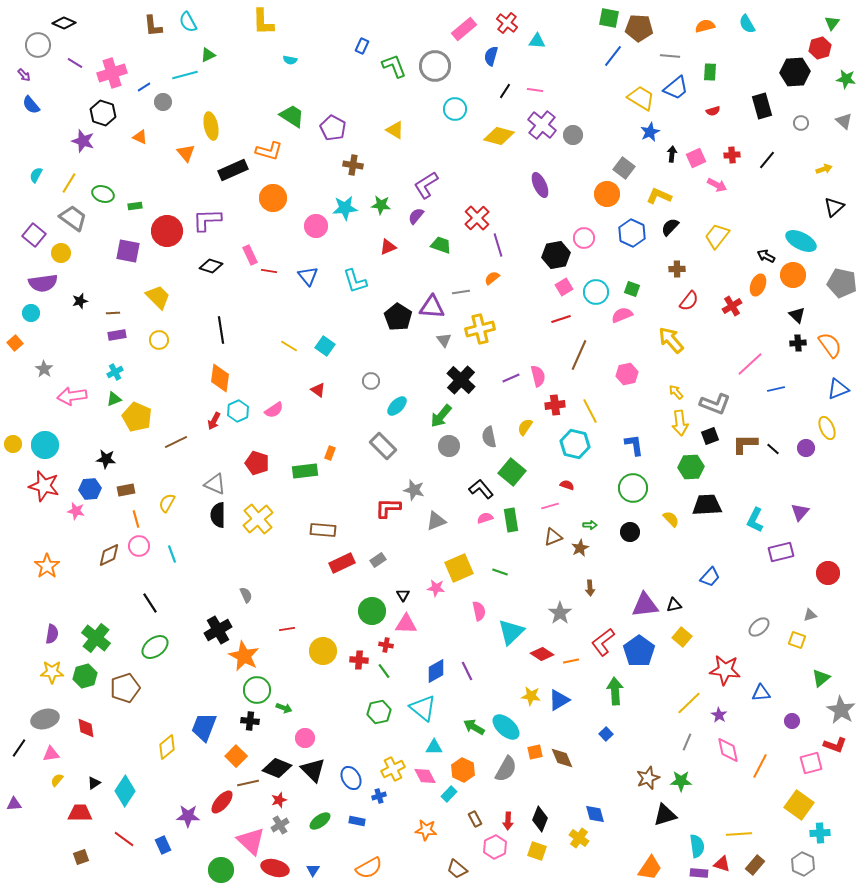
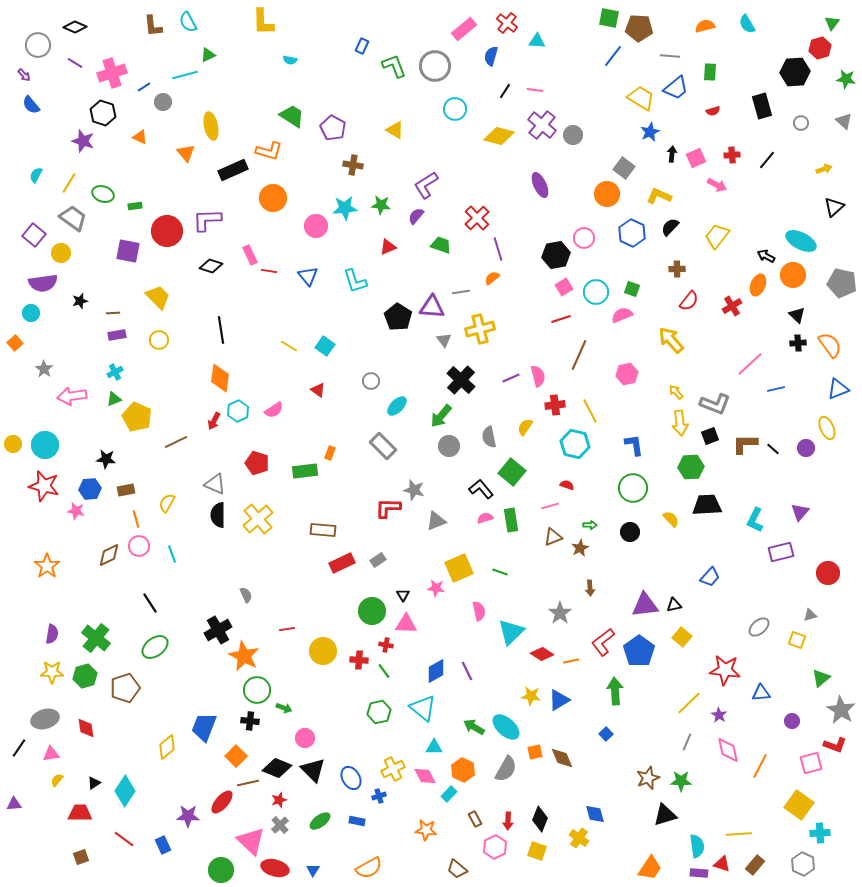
black diamond at (64, 23): moved 11 px right, 4 px down
purple line at (498, 245): moved 4 px down
gray cross at (280, 825): rotated 12 degrees counterclockwise
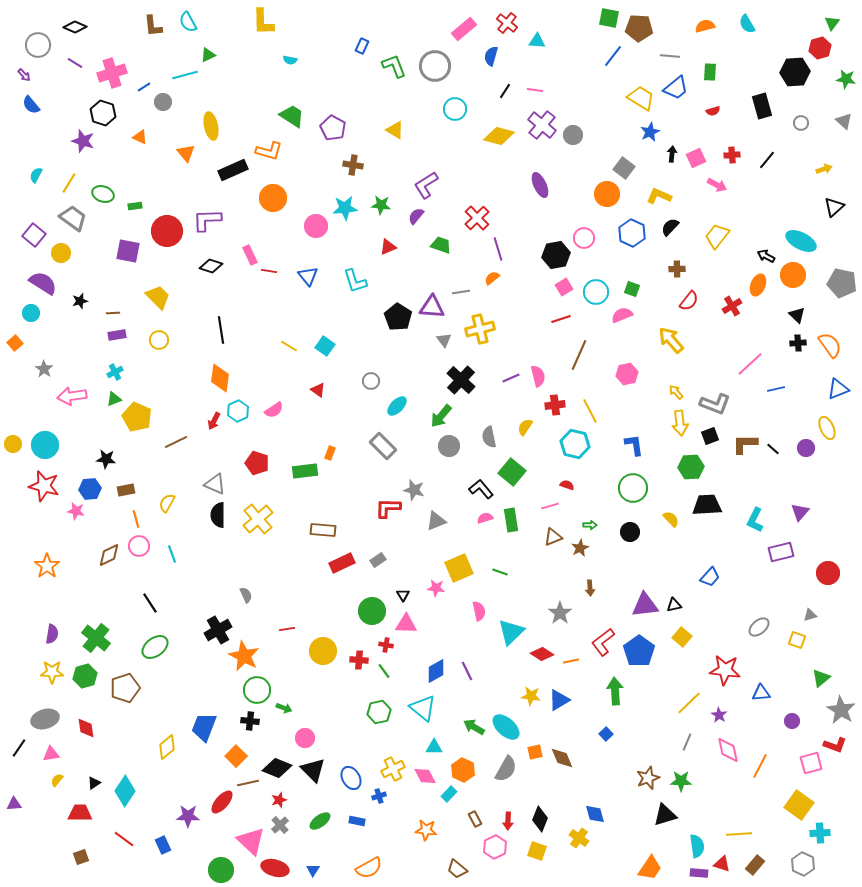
purple semicircle at (43, 283): rotated 140 degrees counterclockwise
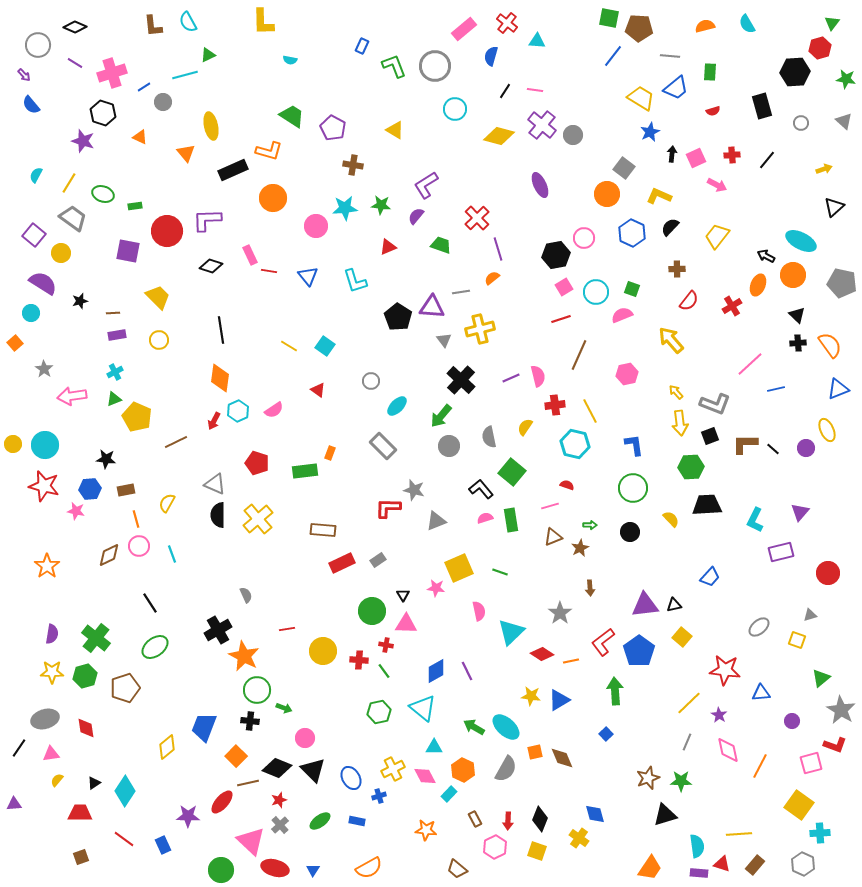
yellow ellipse at (827, 428): moved 2 px down
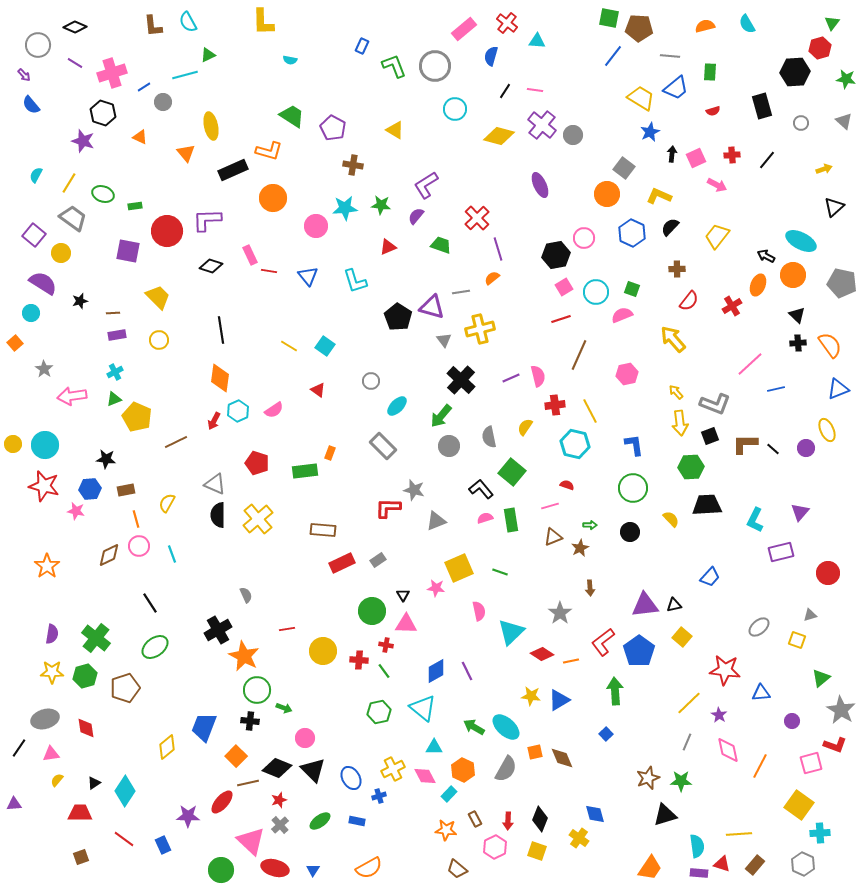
purple triangle at (432, 307): rotated 12 degrees clockwise
yellow arrow at (671, 340): moved 2 px right, 1 px up
orange star at (426, 830): moved 20 px right
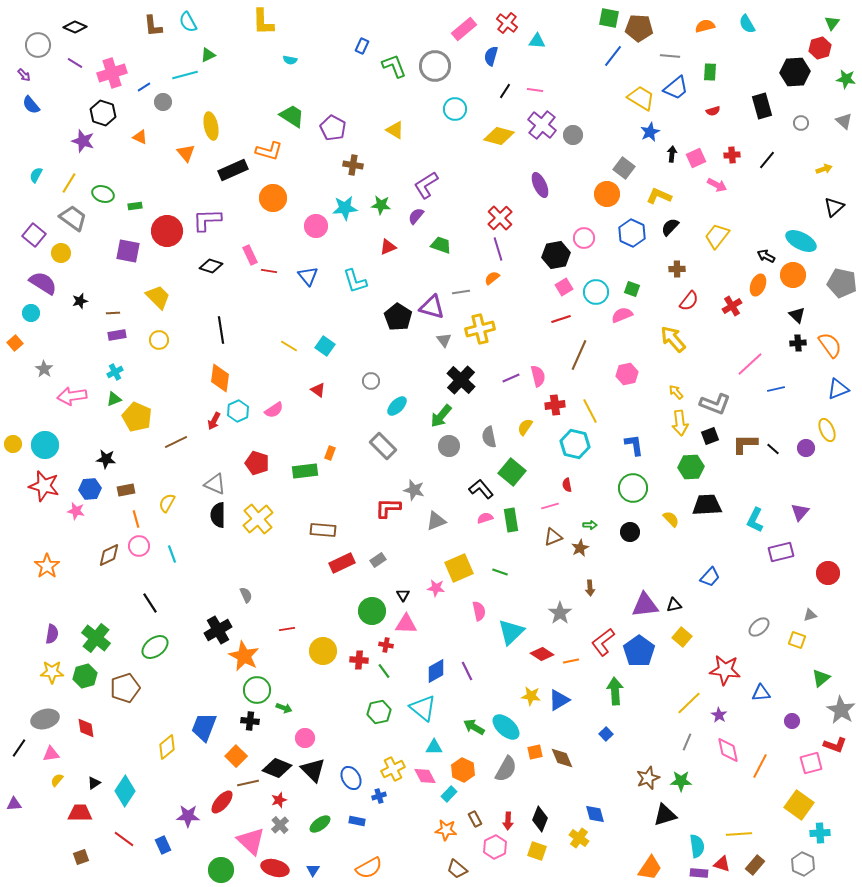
red cross at (477, 218): moved 23 px right
red semicircle at (567, 485): rotated 120 degrees counterclockwise
green ellipse at (320, 821): moved 3 px down
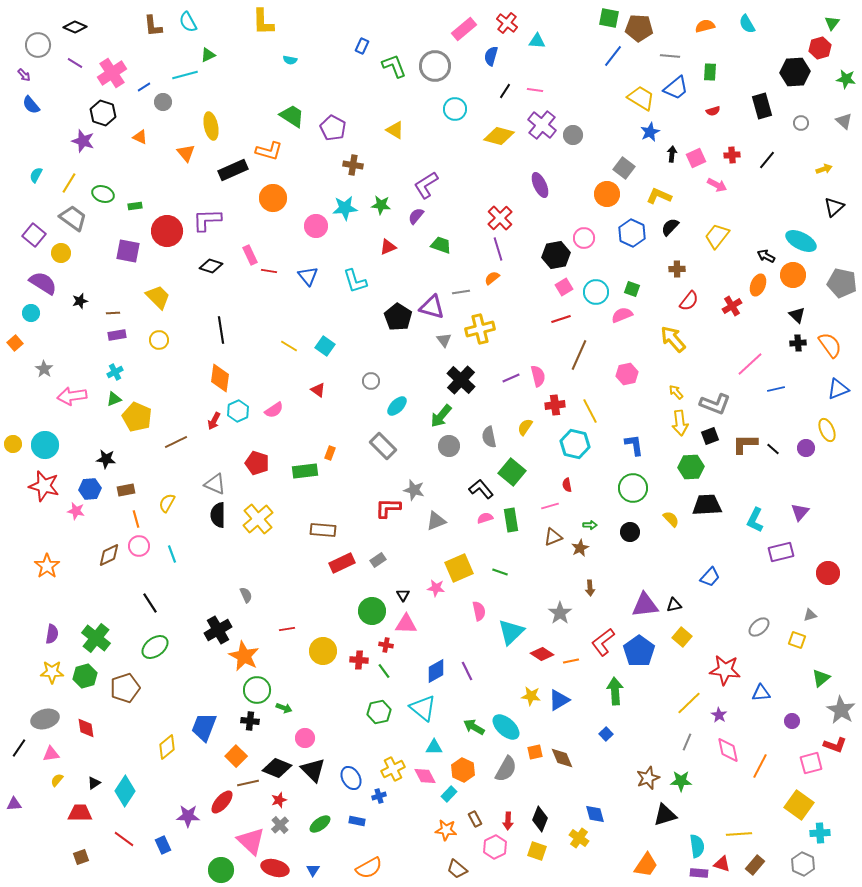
pink cross at (112, 73): rotated 16 degrees counterclockwise
orange trapezoid at (650, 868): moved 4 px left, 3 px up
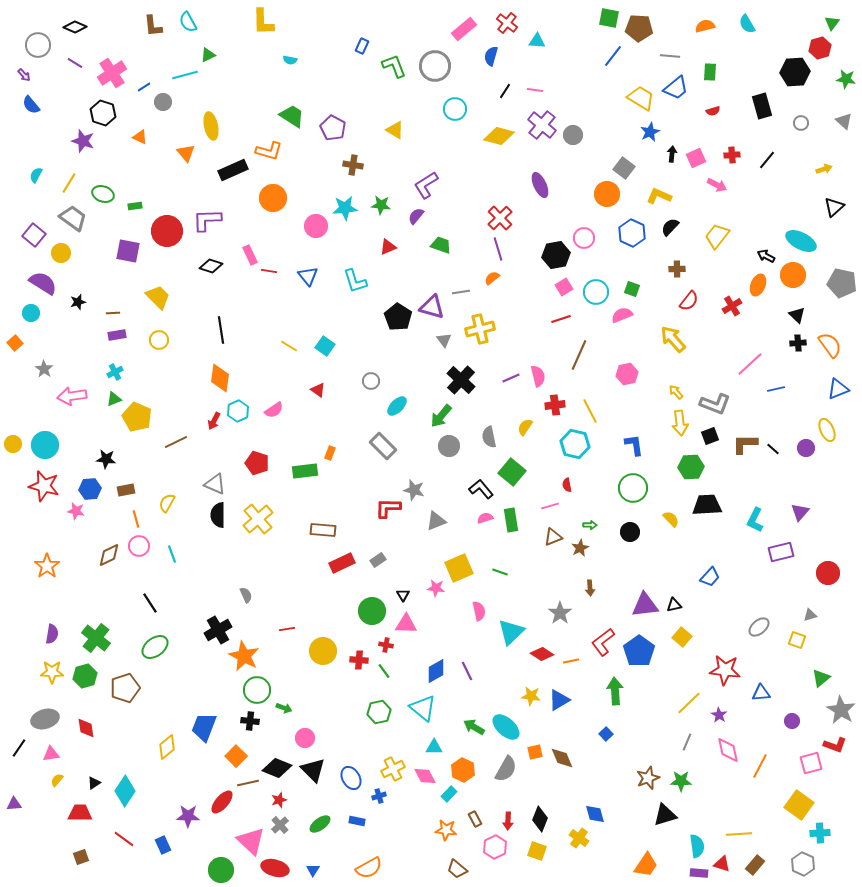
black star at (80, 301): moved 2 px left, 1 px down
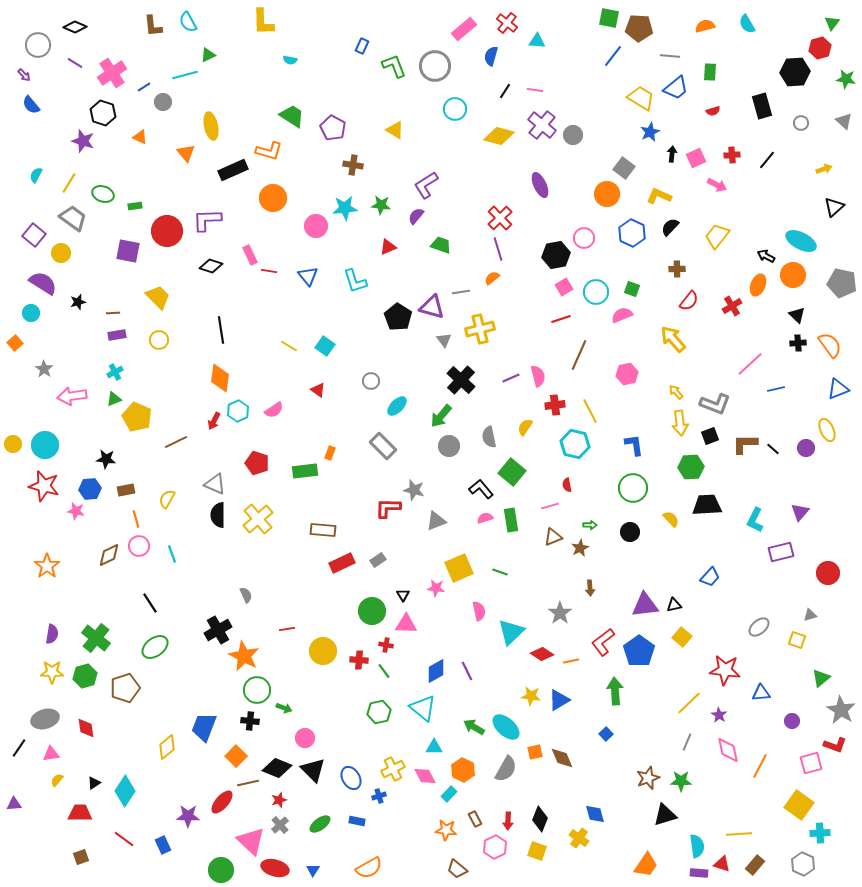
yellow semicircle at (167, 503): moved 4 px up
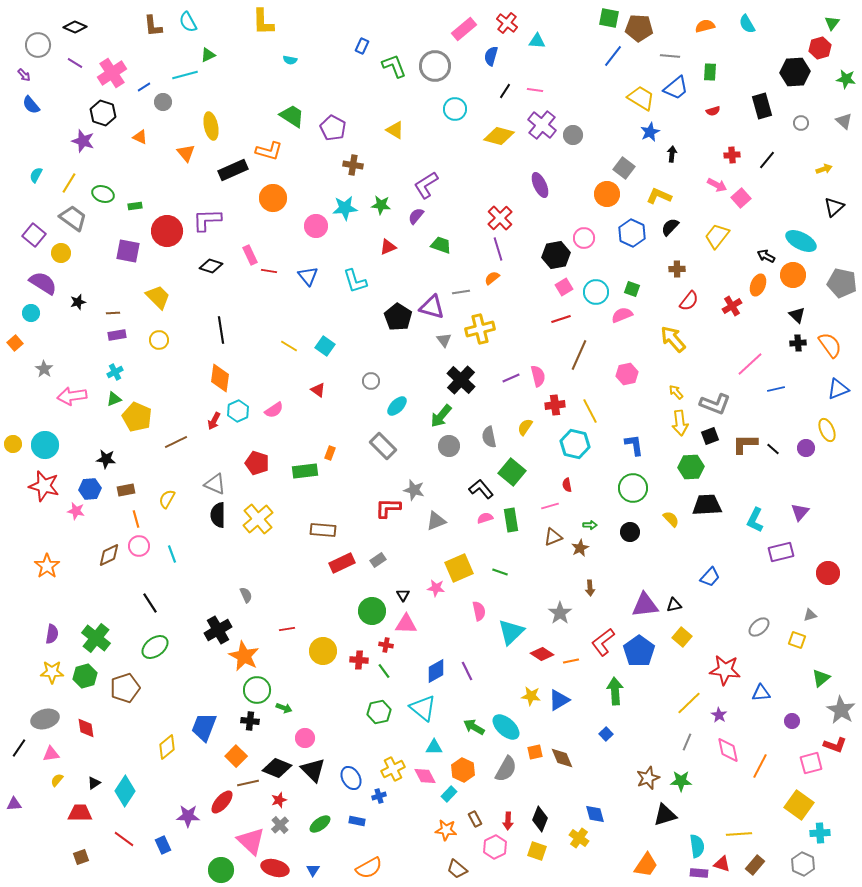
pink square at (696, 158): moved 45 px right, 40 px down; rotated 18 degrees counterclockwise
